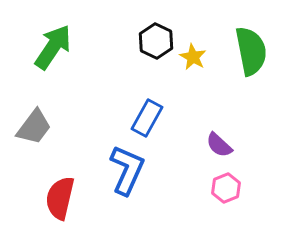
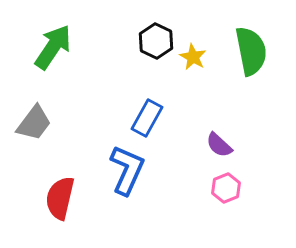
gray trapezoid: moved 4 px up
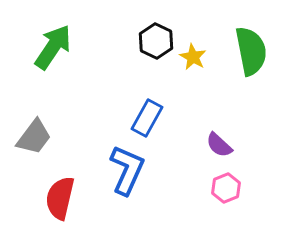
gray trapezoid: moved 14 px down
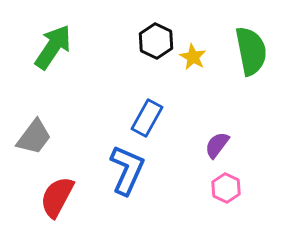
purple semicircle: moved 2 px left; rotated 84 degrees clockwise
pink hexagon: rotated 12 degrees counterclockwise
red semicircle: moved 3 px left, 1 px up; rotated 15 degrees clockwise
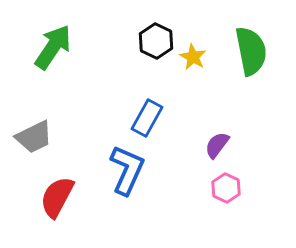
gray trapezoid: rotated 27 degrees clockwise
